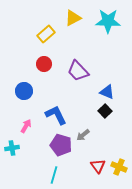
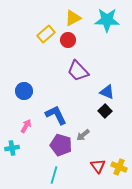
cyan star: moved 1 px left, 1 px up
red circle: moved 24 px right, 24 px up
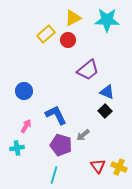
purple trapezoid: moved 10 px right, 1 px up; rotated 85 degrees counterclockwise
cyan cross: moved 5 px right
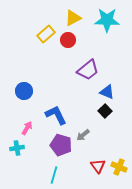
pink arrow: moved 1 px right, 2 px down
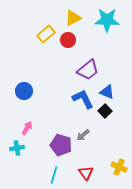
blue L-shape: moved 27 px right, 16 px up
red triangle: moved 12 px left, 7 px down
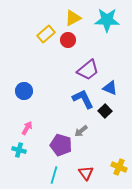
blue triangle: moved 3 px right, 4 px up
gray arrow: moved 2 px left, 4 px up
cyan cross: moved 2 px right, 2 px down; rotated 24 degrees clockwise
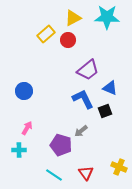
cyan star: moved 3 px up
black square: rotated 24 degrees clockwise
cyan cross: rotated 16 degrees counterclockwise
cyan line: rotated 72 degrees counterclockwise
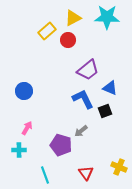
yellow rectangle: moved 1 px right, 3 px up
cyan line: moved 9 px left; rotated 36 degrees clockwise
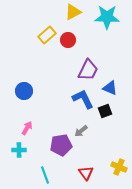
yellow triangle: moved 6 px up
yellow rectangle: moved 4 px down
purple trapezoid: rotated 25 degrees counterclockwise
purple pentagon: rotated 25 degrees counterclockwise
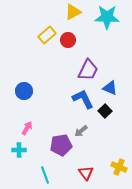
black square: rotated 24 degrees counterclockwise
